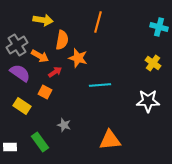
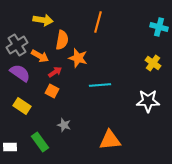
orange square: moved 7 px right, 1 px up
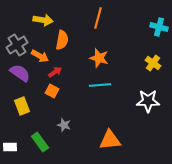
orange line: moved 4 px up
orange star: moved 21 px right
yellow rectangle: rotated 36 degrees clockwise
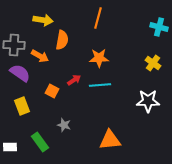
gray cross: moved 3 px left; rotated 35 degrees clockwise
orange star: rotated 18 degrees counterclockwise
red arrow: moved 19 px right, 8 px down
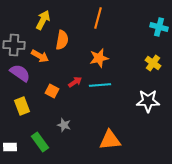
yellow arrow: rotated 72 degrees counterclockwise
orange star: rotated 12 degrees counterclockwise
red arrow: moved 1 px right, 2 px down
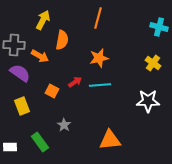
gray star: rotated 16 degrees clockwise
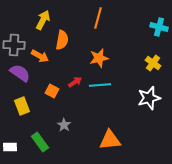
white star: moved 1 px right, 3 px up; rotated 15 degrees counterclockwise
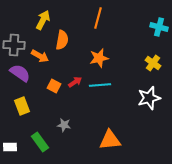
orange square: moved 2 px right, 5 px up
gray star: rotated 24 degrees counterclockwise
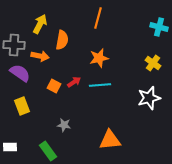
yellow arrow: moved 3 px left, 4 px down
orange arrow: rotated 18 degrees counterclockwise
red arrow: moved 1 px left
green rectangle: moved 8 px right, 9 px down
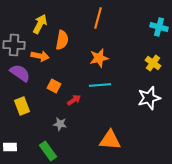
red arrow: moved 18 px down
gray star: moved 4 px left, 1 px up
orange triangle: rotated 10 degrees clockwise
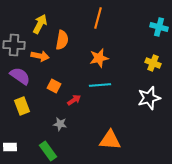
yellow cross: rotated 14 degrees counterclockwise
purple semicircle: moved 3 px down
